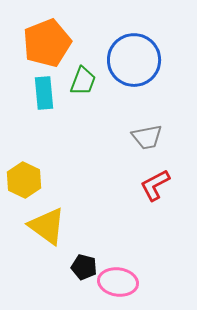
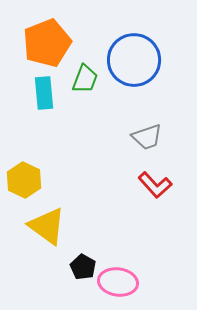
green trapezoid: moved 2 px right, 2 px up
gray trapezoid: rotated 8 degrees counterclockwise
red L-shape: rotated 104 degrees counterclockwise
black pentagon: moved 1 px left; rotated 15 degrees clockwise
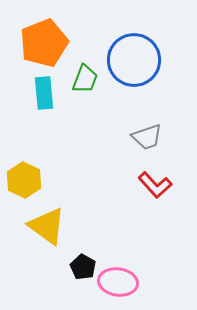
orange pentagon: moved 3 px left
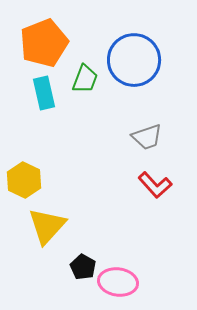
cyan rectangle: rotated 8 degrees counterclockwise
yellow triangle: rotated 36 degrees clockwise
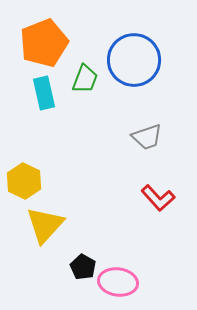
yellow hexagon: moved 1 px down
red L-shape: moved 3 px right, 13 px down
yellow triangle: moved 2 px left, 1 px up
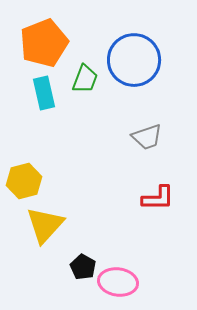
yellow hexagon: rotated 20 degrees clockwise
red L-shape: rotated 48 degrees counterclockwise
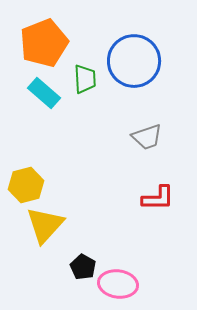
blue circle: moved 1 px down
green trapezoid: rotated 24 degrees counterclockwise
cyan rectangle: rotated 36 degrees counterclockwise
yellow hexagon: moved 2 px right, 4 px down
pink ellipse: moved 2 px down
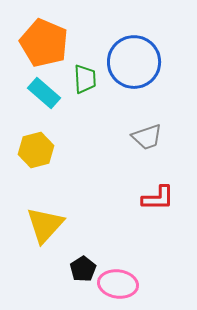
orange pentagon: rotated 27 degrees counterclockwise
blue circle: moved 1 px down
yellow hexagon: moved 10 px right, 35 px up
black pentagon: moved 2 px down; rotated 10 degrees clockwise
